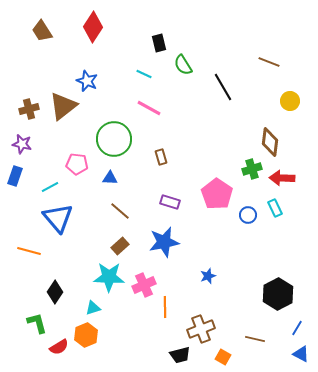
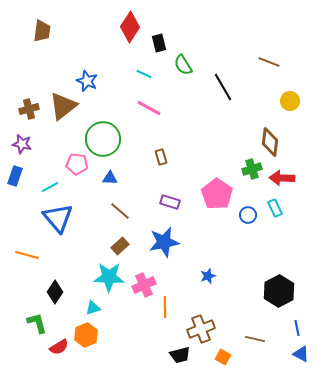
red diamond at (93, 27): moved 37 px right
brown trapezoid at (42, 31): rotated 140 degrees counterclockwise
green circle at (114, 139): moved 11 px left
orange line at (29, 251): moved 2 px left, 4 px down
black hexagon at (278, 294): moved 1 px right, 3 px up
blue line at (297, 328): rotated 42 degrees counterclockwise
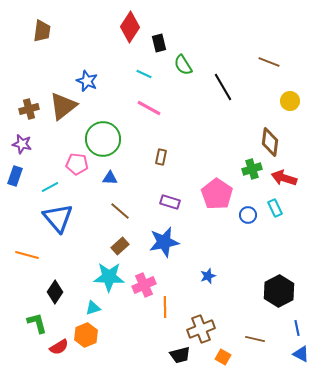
brown rectangle at (161, 157): rotated 28 degrees clockwise
red arrow at (282, 178): moved 2 px right; rotated 15 degrees clockwise
